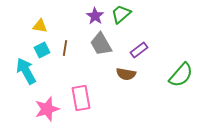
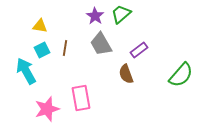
brown semicircle: rotated 60 degrees clockwise
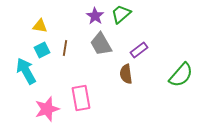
brown semicircle: rotated 12 degrees clockwise
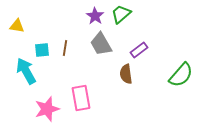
yellow triangle: moved 23 px left
cyan square: rotated 21 degrees clockwise
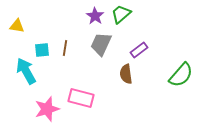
gray trapezoid: rotated 55 degrees clockwise
pink rectangle: rotated 65 degrees counterclockwise
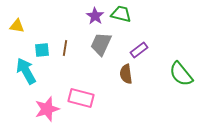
green trapezoid: rotated 55 degrees clockwise
green semicircle: moved 1 px up; rotated 100 degrees clockwise
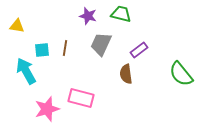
purple star: moved 7 px left; rotated 18 degrees counterclockwise
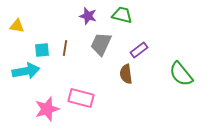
green trapezoid: moved 1 px right, 1 px down
cyan arrow: rotated 108 degrees clockwise
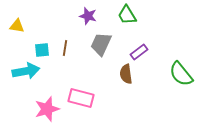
green trapezoid: moved 5 px right; rotated 135 degrees counterclockwise
purple rectangle: moved 2 px down
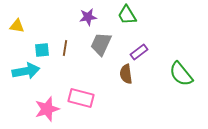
purple star: moved 1 px down; rotated 24 degrees counterclockwise
